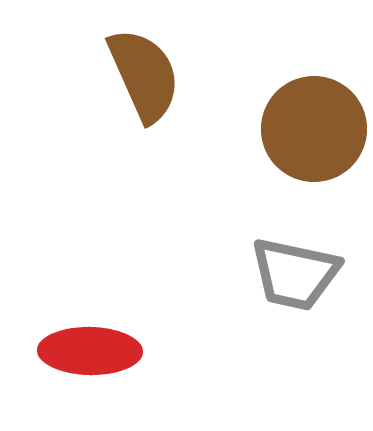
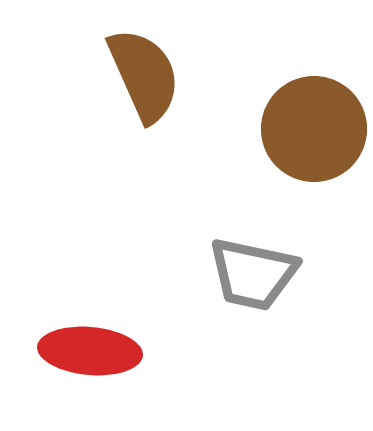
gray trapezoid: moved 42 px left
red ellipse: rotated 4 degrees clockwise
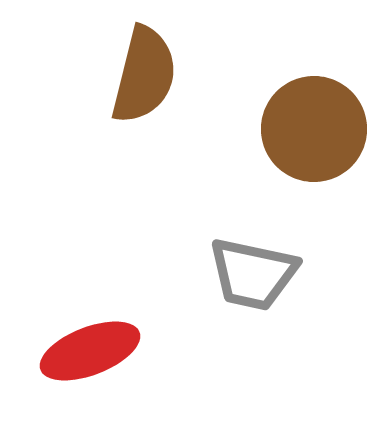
brown semicircle: rotated 38 degrees clockwise
red ellipse: rotated 26 degrees counterclockwise
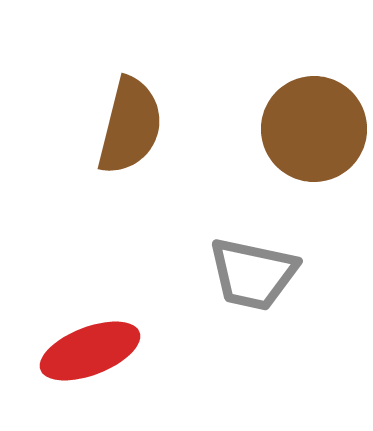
brown semicircle: moved 14 px left, 51 px down
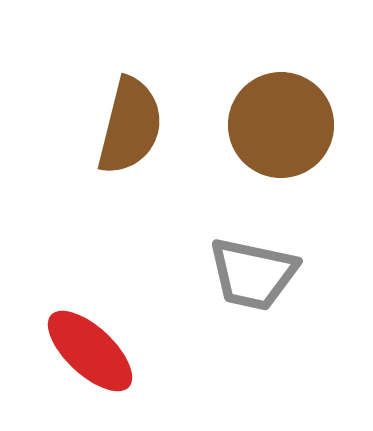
brown circle: moved 33 px left, 4 px up
red ellipse: rotated 64 degrees clockwise
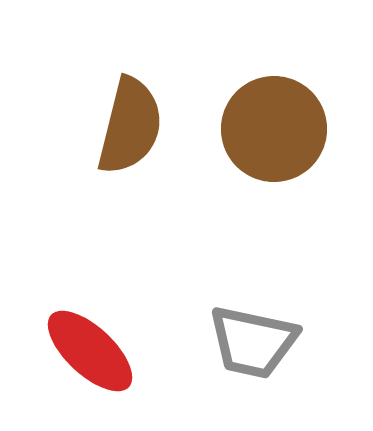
brown circle: moved 7 px left, 4 px down
gray trapezoid: moved 68 px down
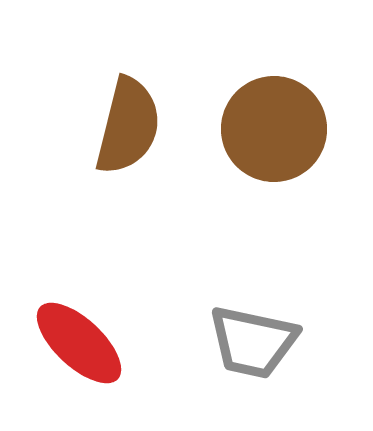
brown semicircle: moved 2 px left
red ellipse: moved 11 px left, 8 px up
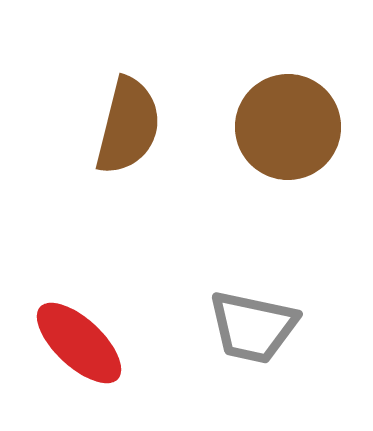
brown circle: moved 14 px right, 2 px up
gray trapezoid: moved 15 px up
